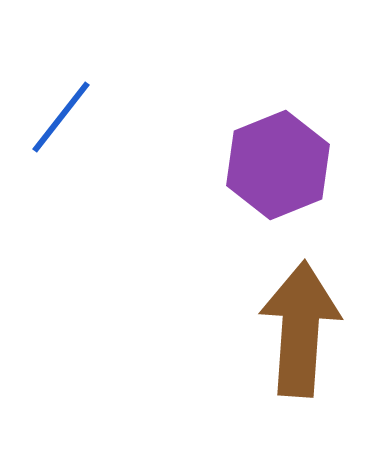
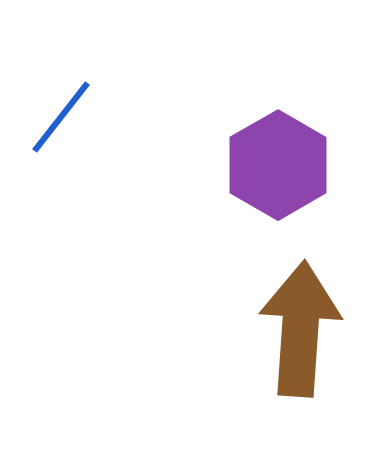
purple hexagon: rotated 8 degrees counterclockwise
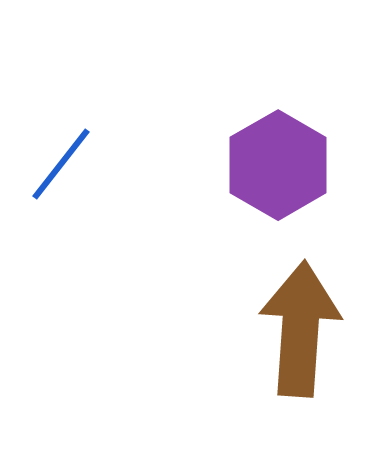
blue line: moved 47 px down
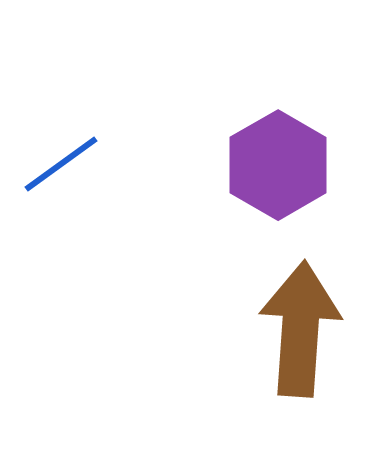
blue line: rotated 16 degrees clockwise
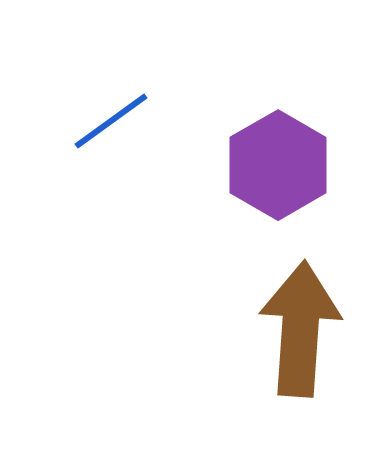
blue line: moved 50 px right, 43 px up
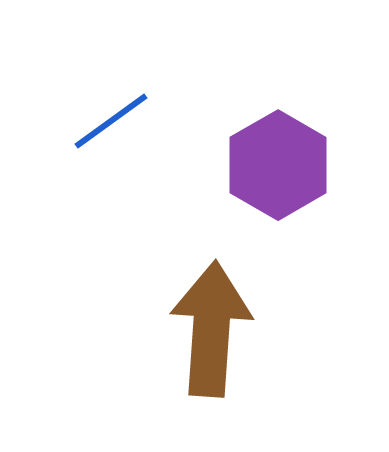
brown arrow: moved 89 px left
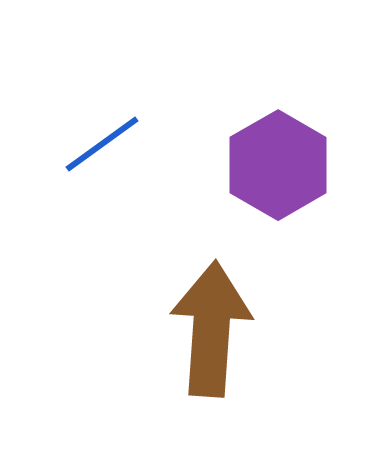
blue line: moved 9 px left, 23 px down
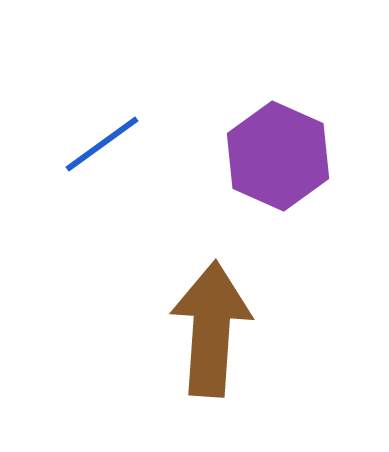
purple hexagon: moved 9 px up; rotated 6 degrees counterclockwise
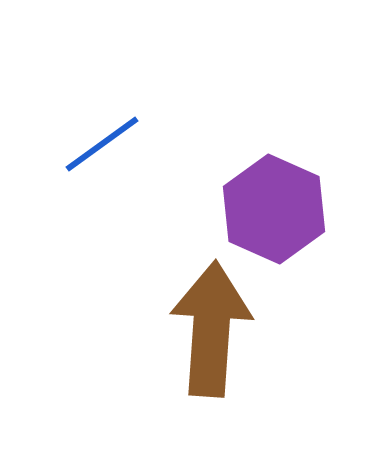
purple hexagon: moved 4 px left, 53 px down
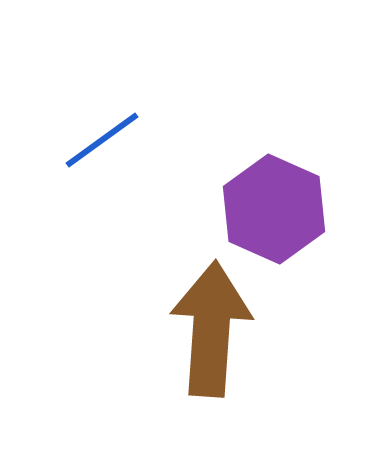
blue line: moved 4 px up
